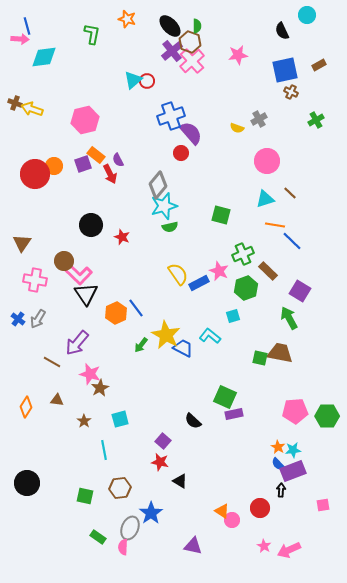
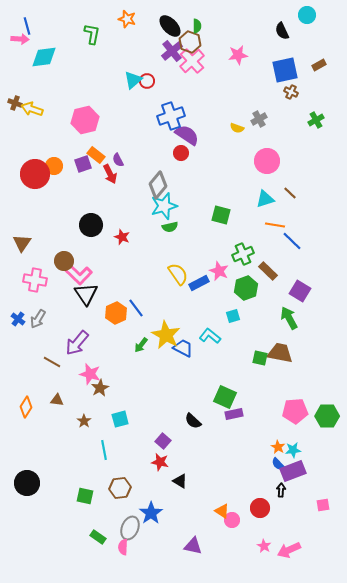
purple semicircle at (191, 133): moved 4 px left, 2 px down; rotated 15 degrees counterclockwise
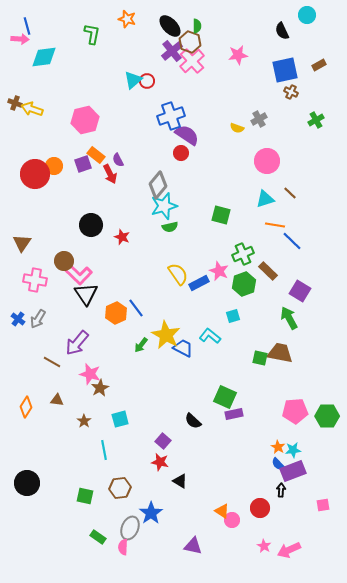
green hexagon at (246, 288): moved 2 px left, 4 px up
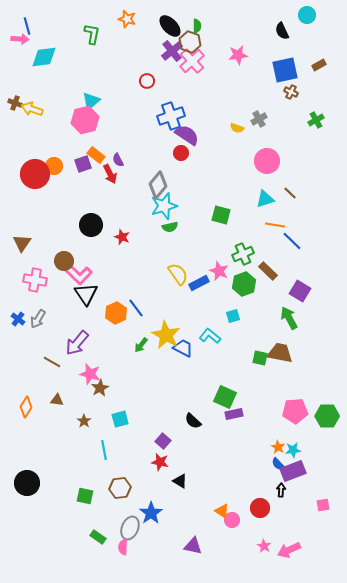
cyan triangle at (133, 80): moved 42 px left, 21 px down
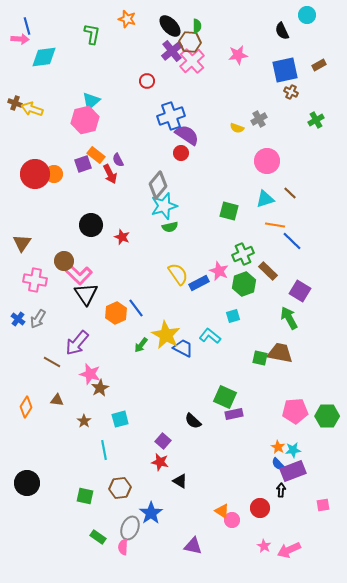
brown hexagon at (190, 42): rotated 15 degrees counterclockwise
orange circle at (54, 166): moved 8 px down
green square at (221, 215): moved 8 px right, 4 px up
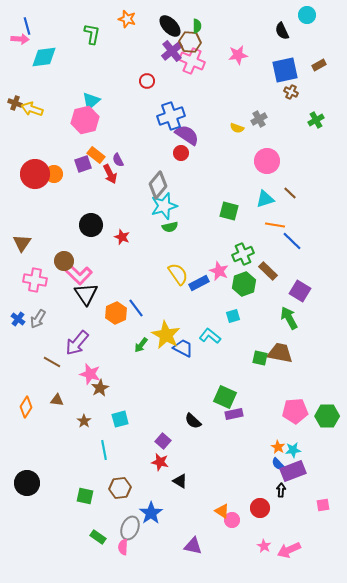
pink cross at (192, 61): rotated 25 degrees counterclockwise
